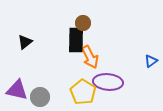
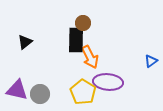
gray circle: moved 3 px up
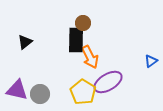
purple ellipse: rotated 36 degrees counterclockwise
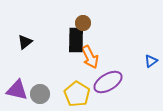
yellow pentagon: moved 6 px left, 2 px down
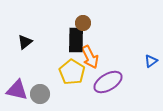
yellow pentagon: moved 5 px left, 22 px up
